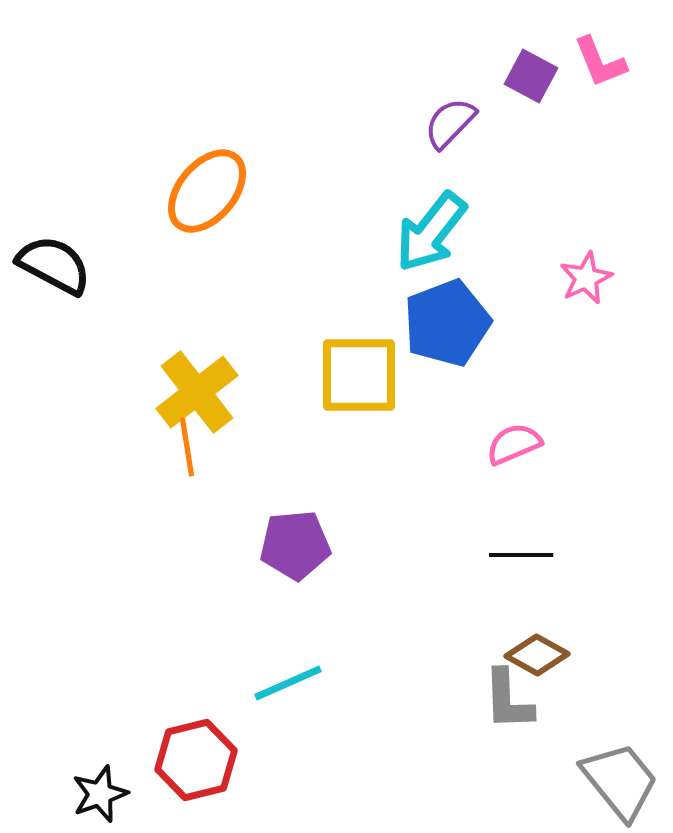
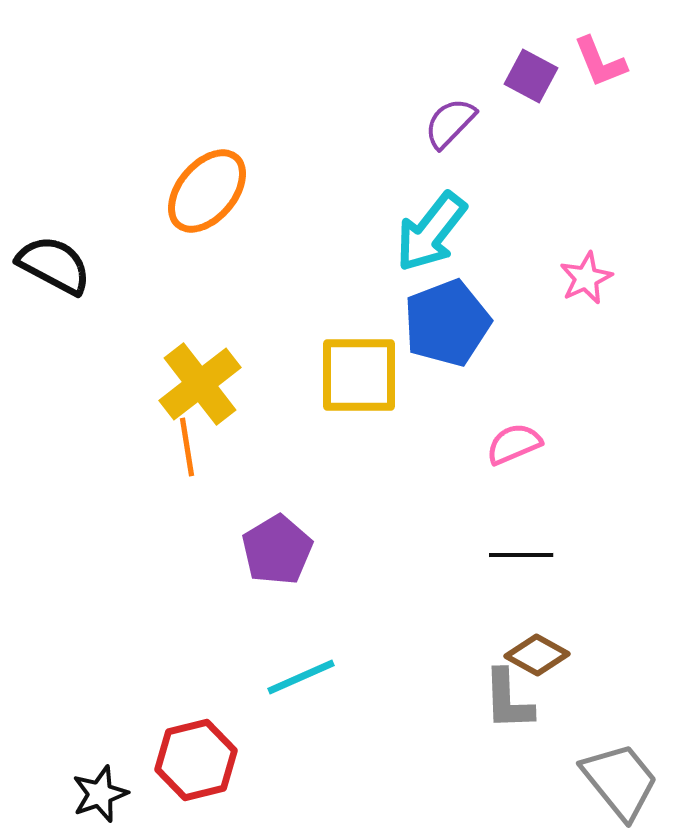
yellow cross: moved 3 px right, 8 px up
purple pentagon: moved 18 px left, 5 px down; rotated 26 degrees counterclockwise
cyan line: moved 13 px right, 6 px up
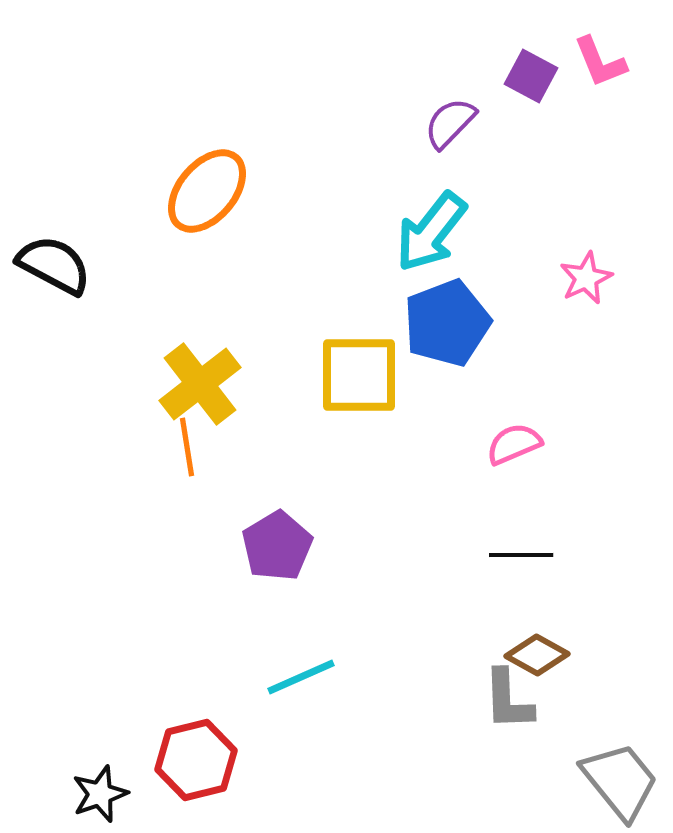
purple pentagon: moved 4 px up
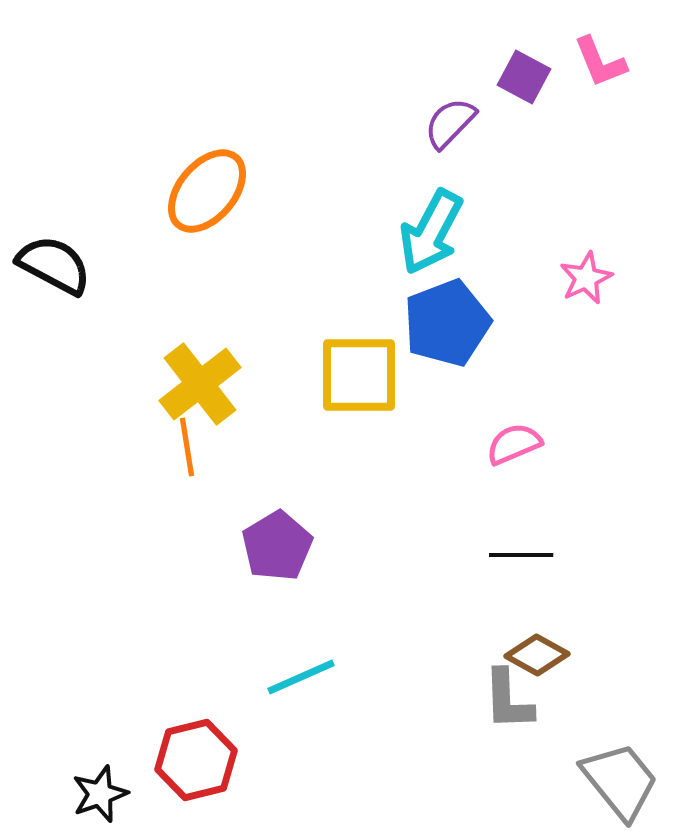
purple square: moved 7 px left, 1 px down
cyan arrow: rotated 10 degrees counterclockwise
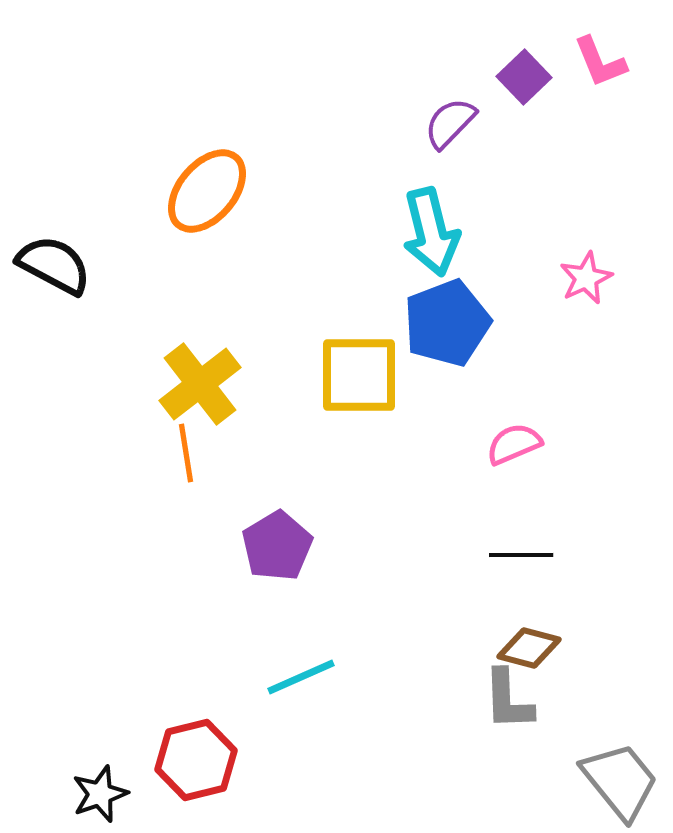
purple square: rotated 18 degrees clockwise
cyan arrow: rotated 42 degrees counterclockwise
orange line: moved 1 px left, 6 px down
brown diamond: moved 8 px left, 7 px up; rotated 14 degrees counterclockwise
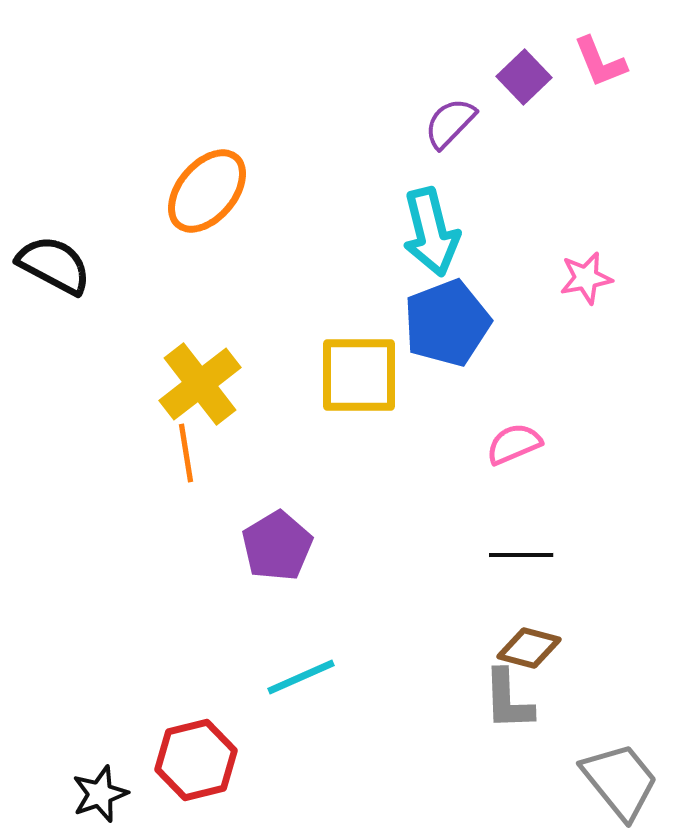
pink star: rotated 14 degrees clockwise
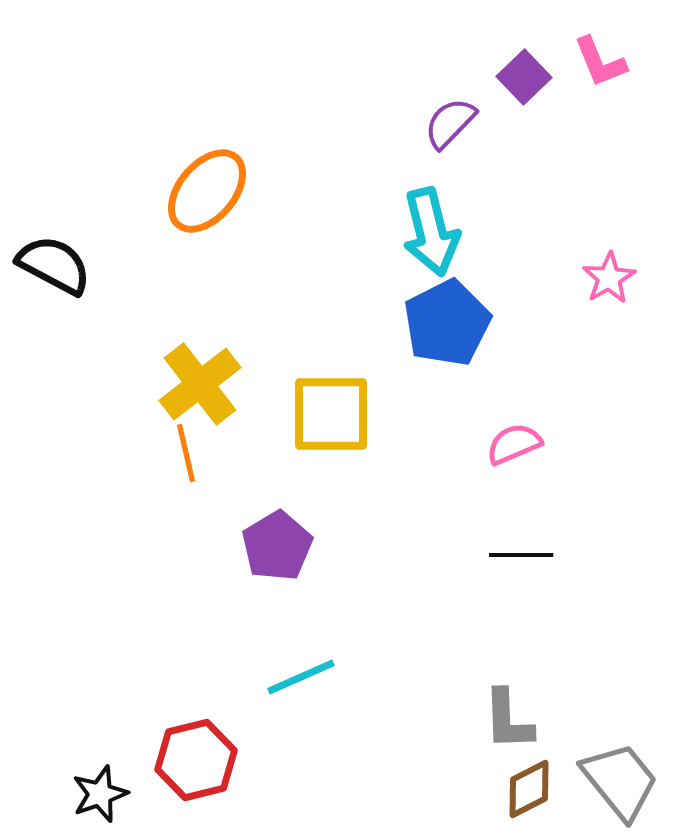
pink star: moved 23 px right; rotated 20 degrees counterclockwise
blue pentagon: rotated 6 degrees counterclockwise
yellow square: moved 28 px left, 39 px down
orange line: rotated 4 degrees counterclockwise
brown diamond: moved 141 px down; rotated 42 degrees counterclockwise
gray L-shape: moved 20 px down
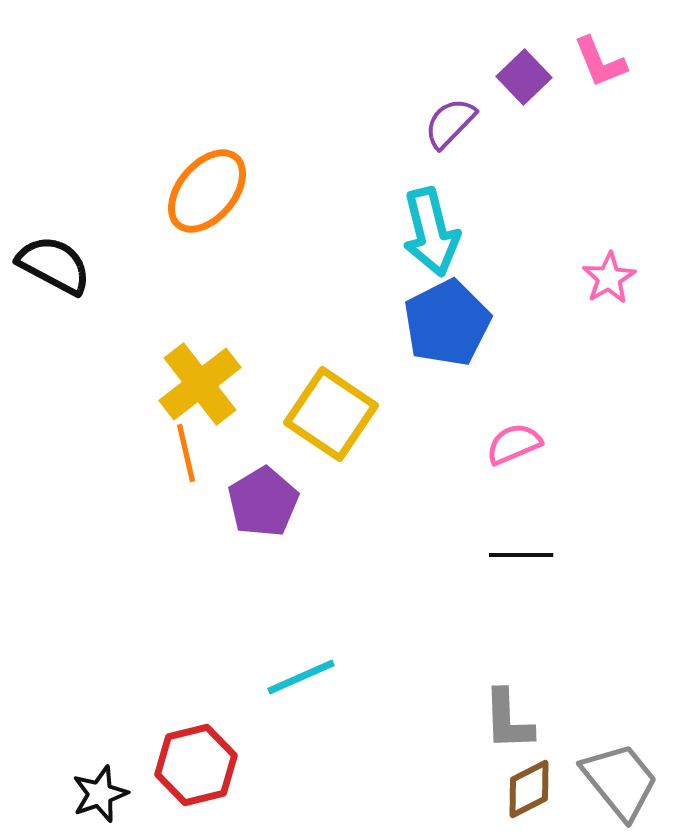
yellow square: rotated 34 degrees clockwise
purple pentagon: moved 14 px left, 44 px up
red hexagon: moved 5 px down
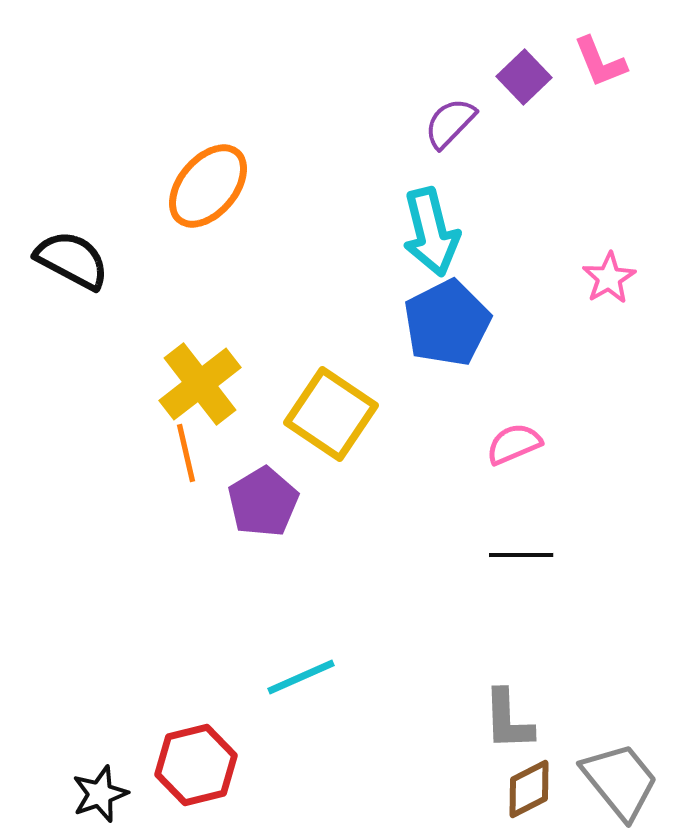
orange ellipse: moved 1 px right, 5 px up
black semicircle: moved 18 px right, 5 px up
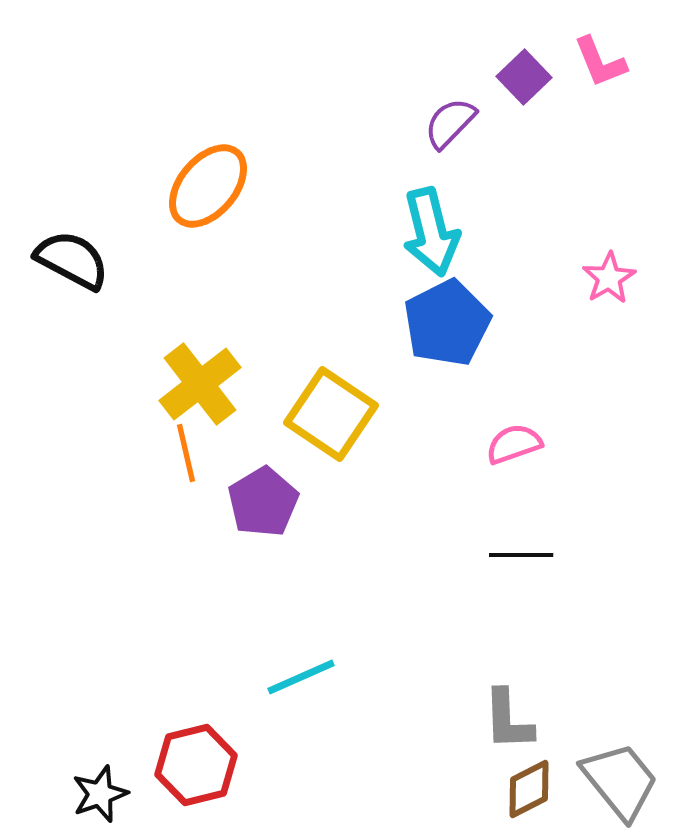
pink semicircle: rotated 4 degrees clockwise
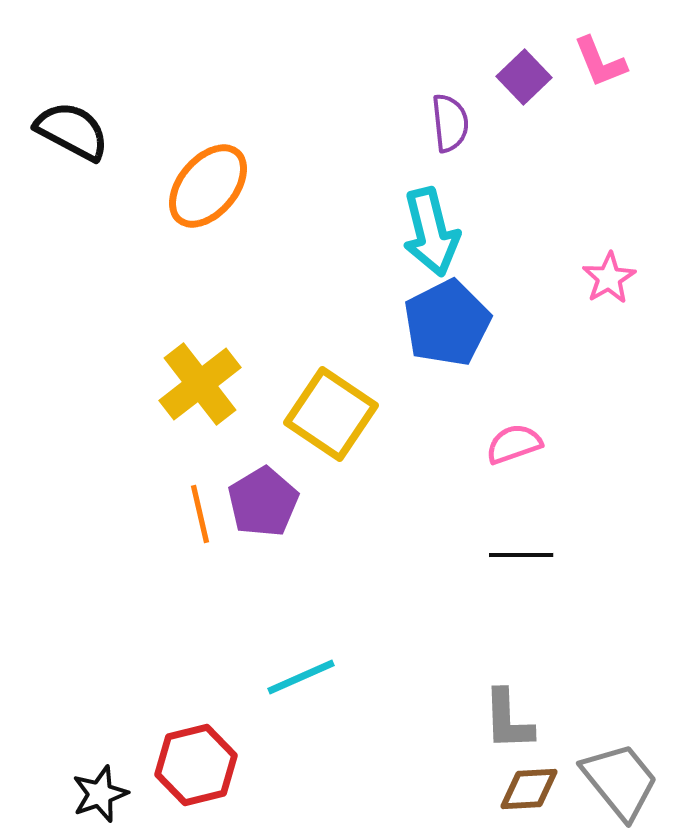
purple semicircle: rotated 130 degrees clockwise
black semicircle: moved 129 px up
orange line: moved 14 px right, 61 px down
brown diamond: rotated 24 degrees clockwise
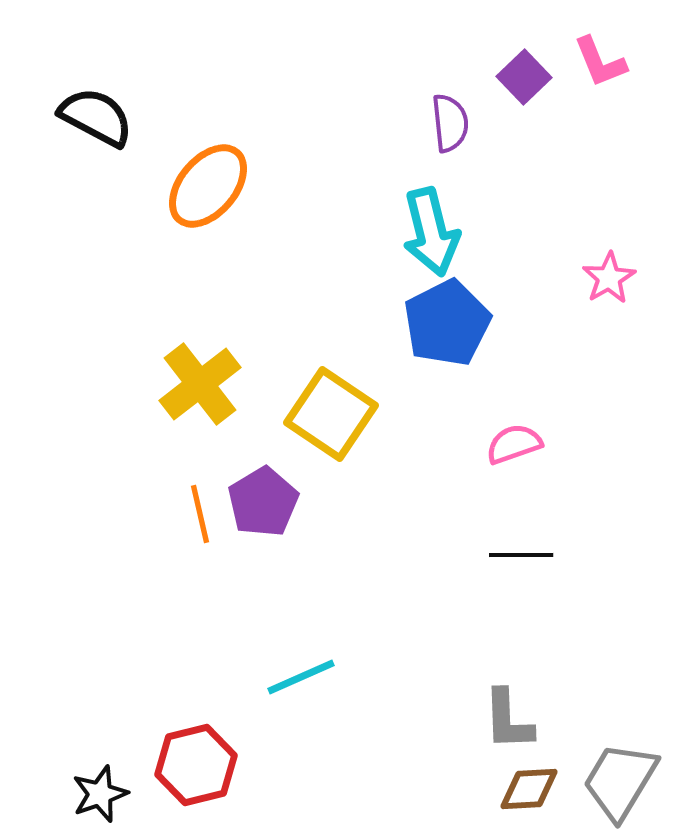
black semicircle: moved 24 px right, 14 px up
gray trapezoid: rotated 110 degrees counterclockwise
